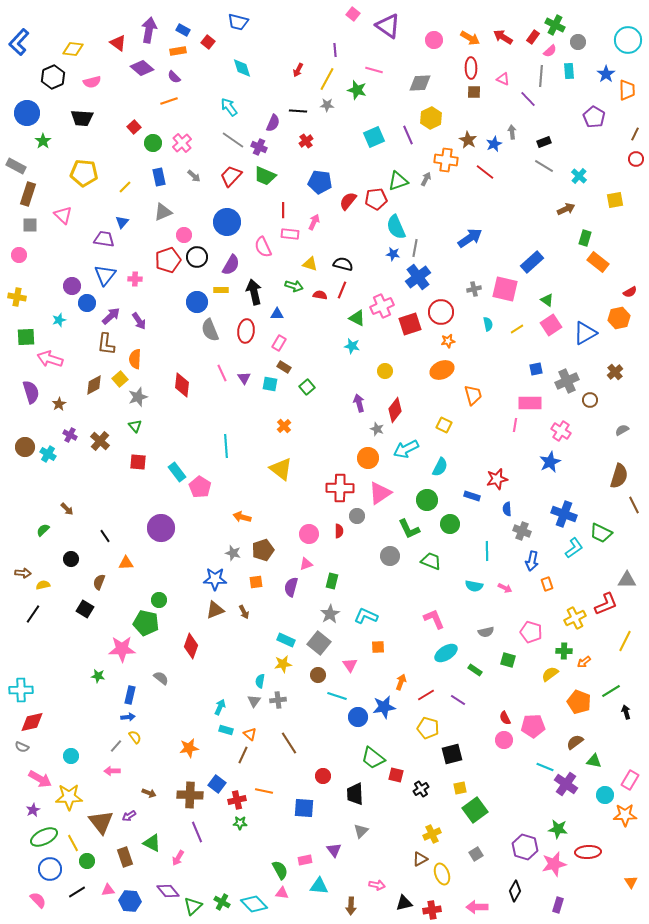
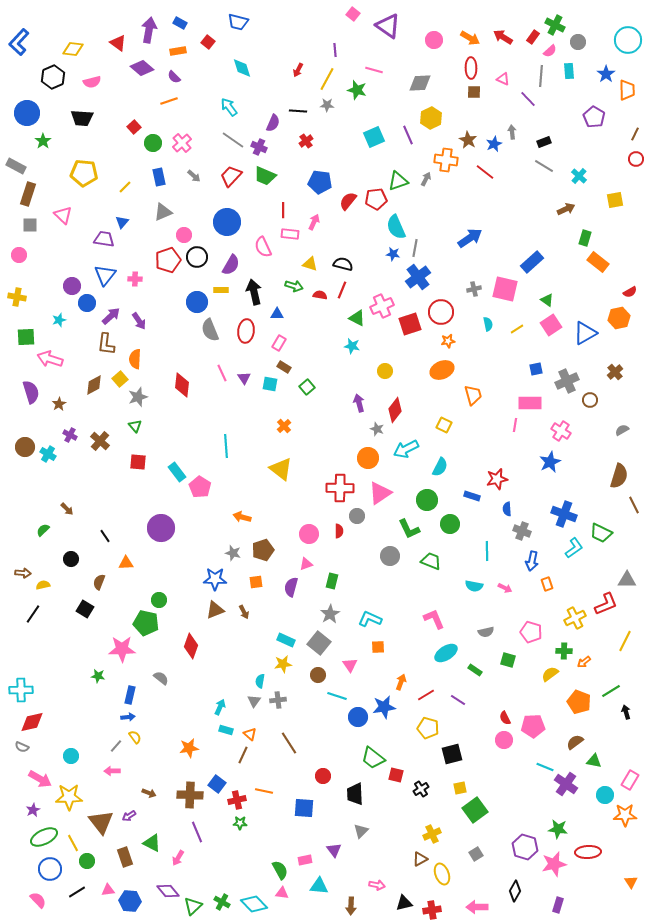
blue rectangle at (183, 30): moved 3 px left, 7 px up
cyan L-shape at (366, 616): moved 4 px right, 3 px down
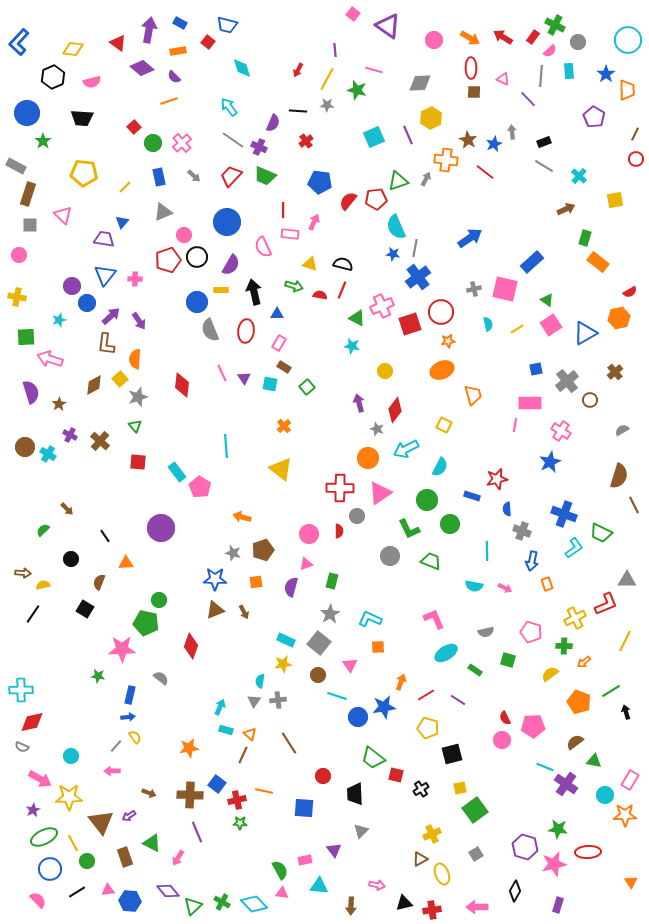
blue trapezoid at (238, 22): moved 11 px left, 3 px down
gray cross at (567, 381): rotated 15 degrees counterclockwise
green cross at (564, 651): moved 5 px up
pink circle at (504, 740): moved 2 px left
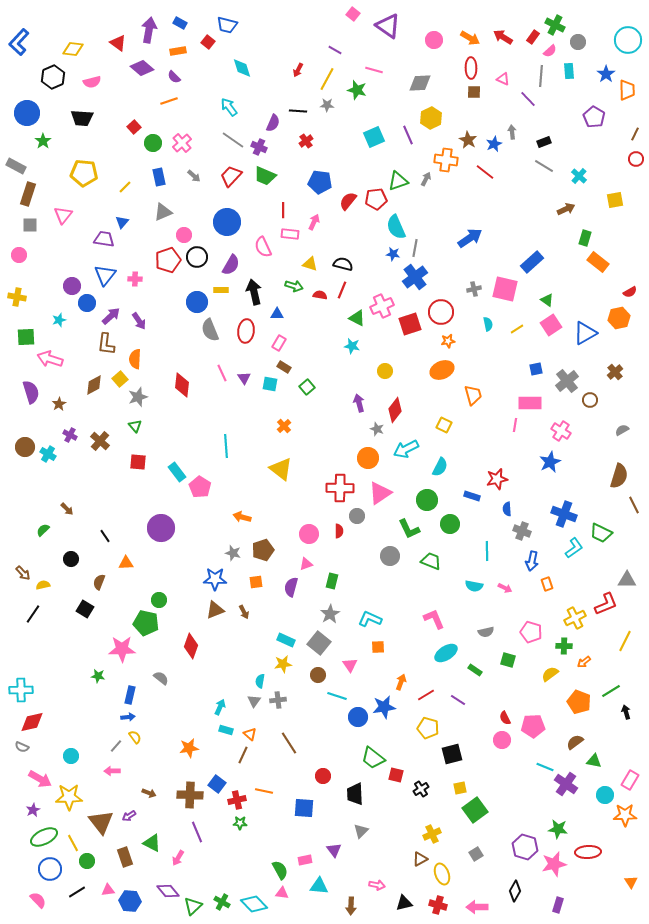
purple line at (335, 50): rotated 56 degrees counterclockwise
pink triangle at (63, 215): rotated 24 degrees clockwise
blue cross at (418, 277): moved 3 px left
brown arrow at (23, 573): rotated 42 degrees clockwise
red cross at (432, 910): moved 6 px right, 5 px up; rotated 24 degrees clockwise
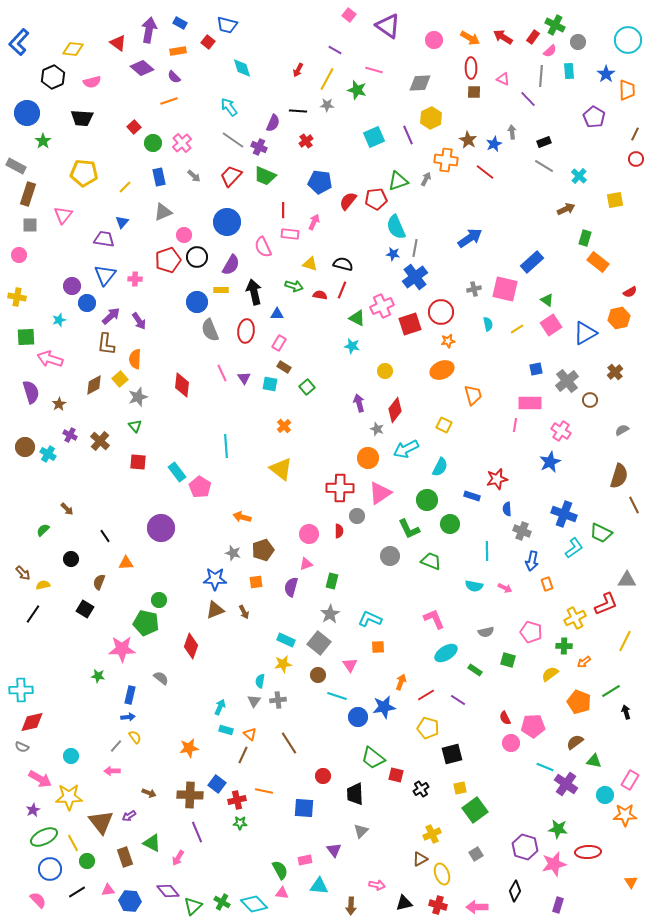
pink square at (353, 14): moved 4 px left, 1 px down
pink circle at (502, 740): moved 9 px right, 3 px down
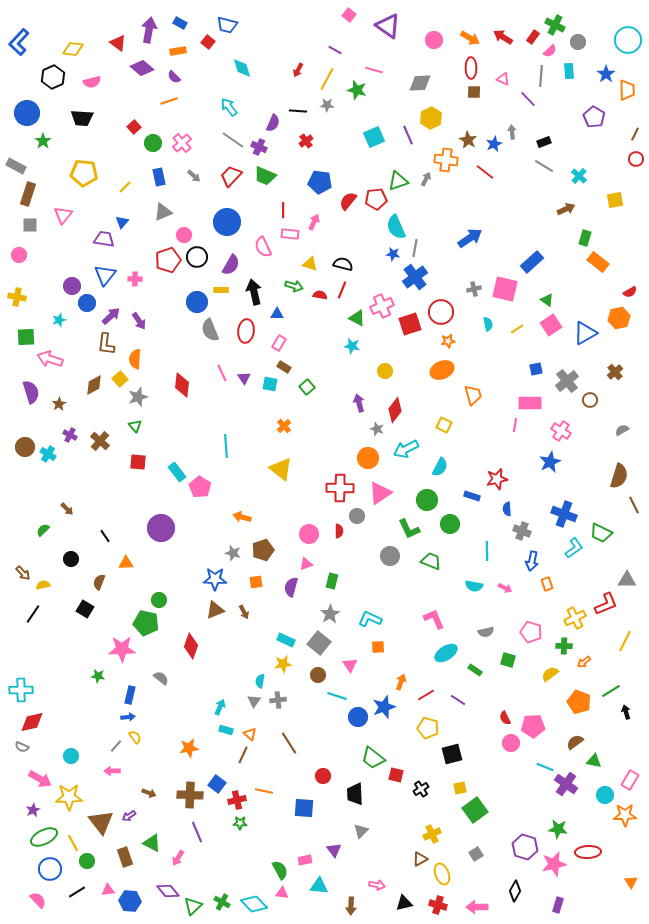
blue star at (384, 707): rotated 10 degrees counterclockwise
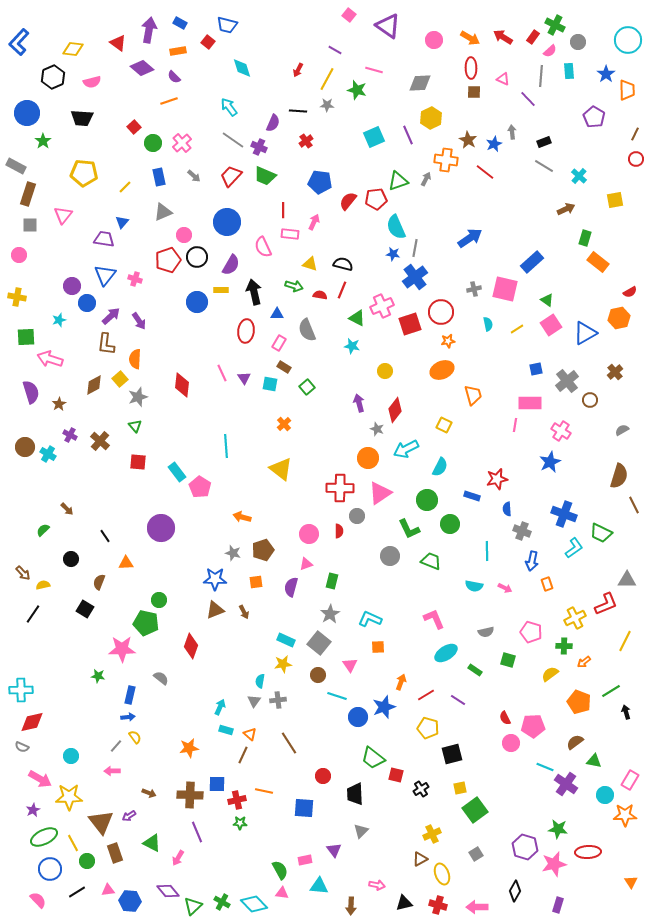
pink cross at (135, 279): rotated 16 degrees clockwise
gray semicircle at (210, 330): moved 97 px right
orange cross at (284, 426): moved 2 px up
blue square at (217, 784): rotated 36 degrees counterclockwise
brown rectangle at (125, 857): moved 10 px left, 4 px up
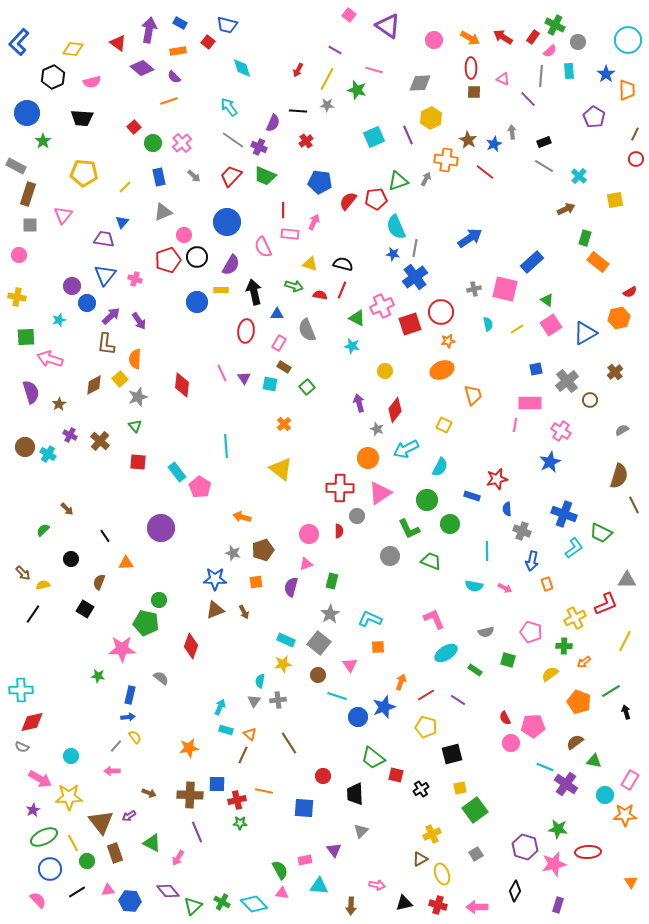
yellow pentagon at (428, 728): moved 2 px left, 1 px up
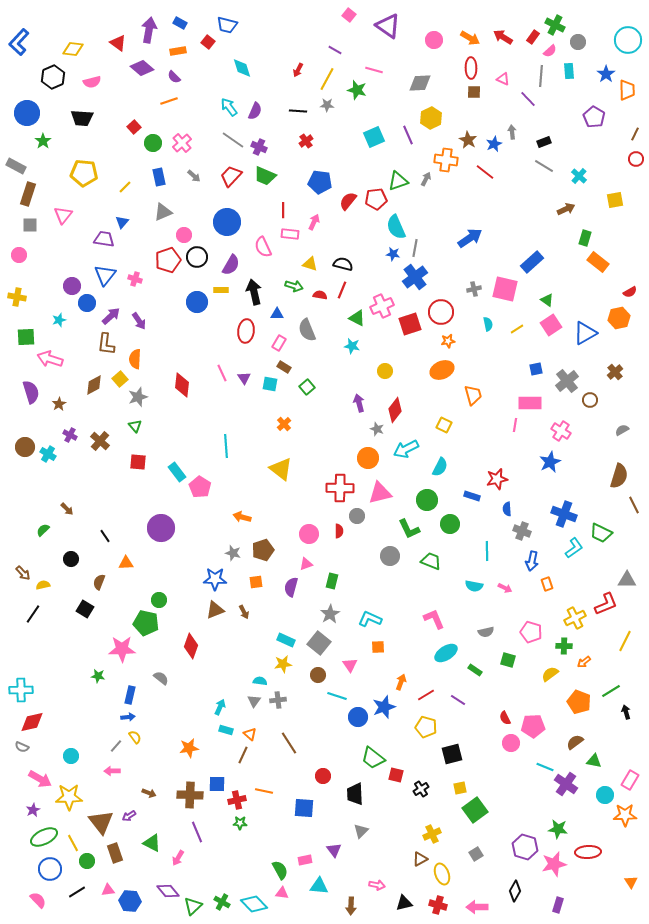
purple semicircle at (273, 123): moved 18 px left, 12 px up
pink triangle at (380, 493): rotated 20 degrees clockwise
cyan semicircle at (260, 681): rotated 88 degrees clockwise
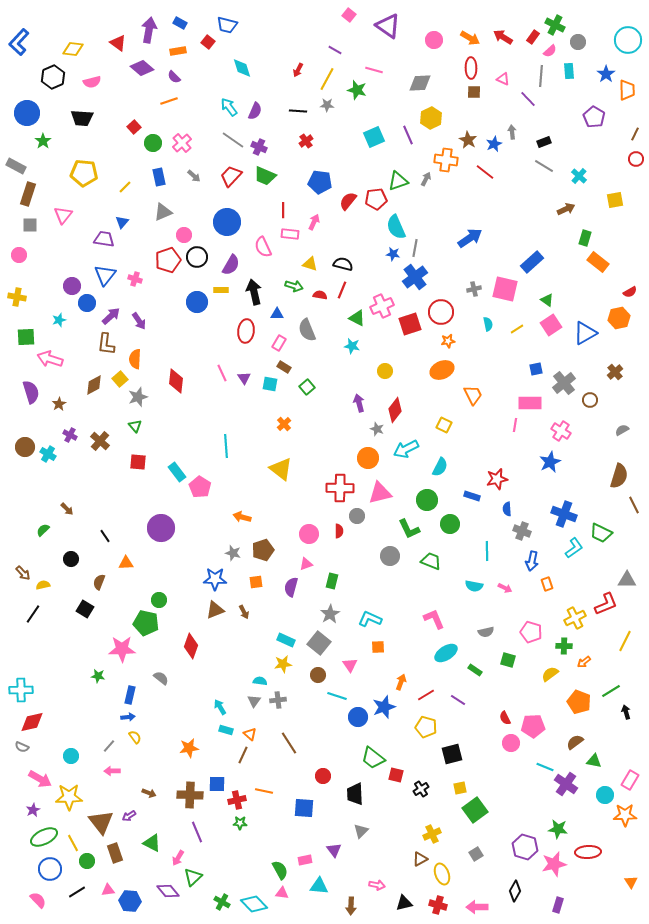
gray cross at (567, 381): moved 3 px left, 2 px down
red diamond at (182, 385): moved 6 px left, 4 px up
orange trapezoid at (473, 395): rotated 10 degrees counterclockwise
cyan arrow at (220, 707): rotated 56 degrees counterclockwise
gray line at (116, 746): moved 7 px left
green triangle at (193, 906): moved 29 px up
